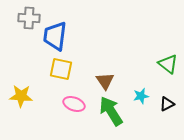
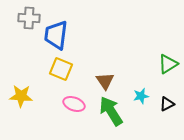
blue trapezoid: moved 1 px right, 1 px up
green triangle: rotated 50 degrees clockwise
yellow square: rotated 10 degrees clockwise
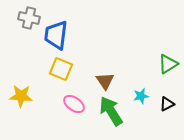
gray cross: rotated 10 degrees clockwise
pink ellipse: rotated 15 degrees clockwise
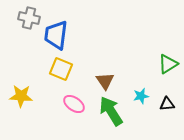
black triangle: rotated 21 degrees clockwise
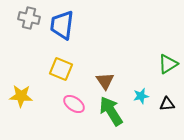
blue trapezoid: moved 6 px right, 10 px up
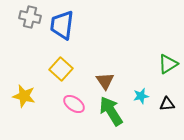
gray cross: moved 1 px right, 1 px up
yellow square: rotated 20 degrees clockwise
yellow star: moved 3 px right; rotated 10 degrees clockwise
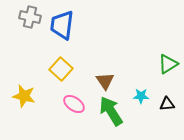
cyan star: rotated 14 degrees clockwise
